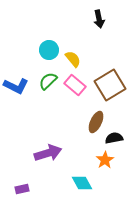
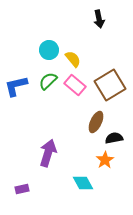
blue L-shape: rotated 140 degrees clockwise
purple arrow: rotated 56 degrees counterclockwise
cyan diamond: moved 1 px right
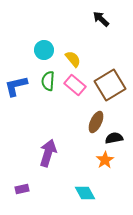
black arrow: moved 2 px right; rotated 144 degrees clockwise
cyan circle: moved 5 px left
green semicircle: rotated 42 degrees counterclockwise
cyan diamond: moved 2 px right, 10 px down
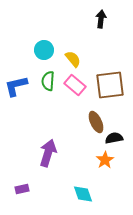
black arrow: rotated 54 degrees clockwise
brown square: rotated 24 degrees clockwise
brown ellipse: rotated 50 degrees counterclockwise
cyan diamond: moved 2 px left, 1 px down; rotated 10 degrees clockwise
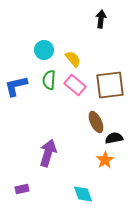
green semicircle: moved 1 px right, 1 px up
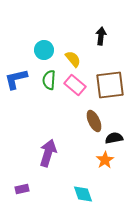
black arrow: moved 17 px down
blue L-shape: moved 7 px up
brown ellipse: moved 2 px left, 1 px up
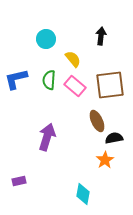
cyan circle: moved 2 px right, 11 px up
pink rectangle: moved 1 px down
brown ellipse: moved 3 px right
purple arrow: moved 1 px left, 16 px up
purple rectangle: moved 3 px left, 8 px up
cyan diamond: rotated 30 degrees clockwise
